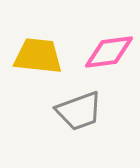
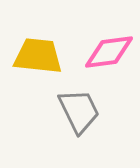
gray trapezoid: rotated 96 degrees counterclockwise
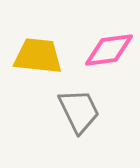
pink diamond: moved 2 px up
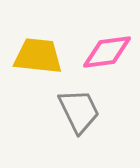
pink diamond: moved 2 px left, 2 px down
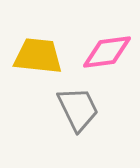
gray trapezoid: moved 1 px left, 2 px up
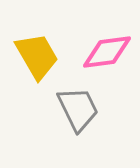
yellow trapezoid: moved 1 px left; rotated 54 degrees clockwise
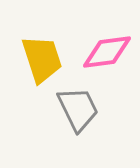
yellow trapezoid: moved 5 px right, 3 px down; rotated 12 degrees clockwise
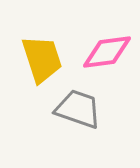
gray trapezoid: rotated 45 degrees counterclockwise
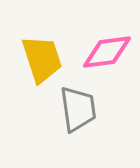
gray trapezoid: rotated 63 degrees clockwise
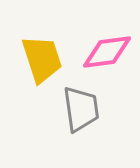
gray trapezoid: moved 3 px right
